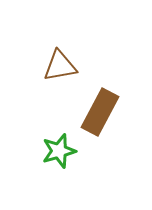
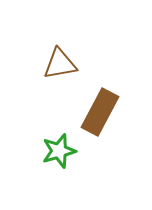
brown triangle: moved 2 px up
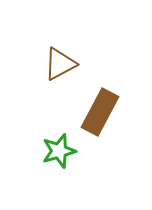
brown triangle: rotated 18 degrees counterclockwise
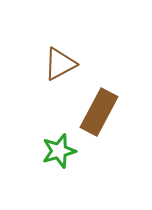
brown rectangle: moved 1 px left
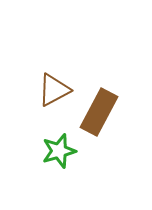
brown triangle: moved 6 px left, 26 px down
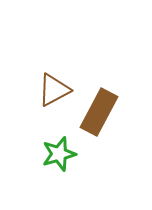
green star: moved 3 px down
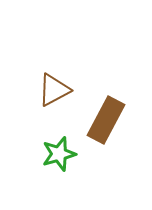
brown rectangle: moved 7 px right, 8 px down
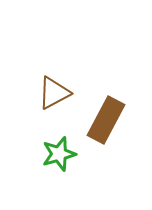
brown triangle: moved 3 px down
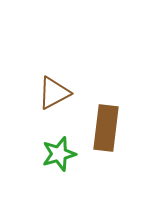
brown rectangle: moved 8 px down; rotated 21 degrees counterclockwise
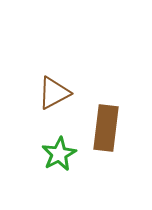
green star: rotated 12 degrees counterclockwise
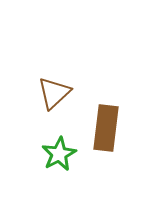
brown triangle: rotated 15 degrees counterclockwise
